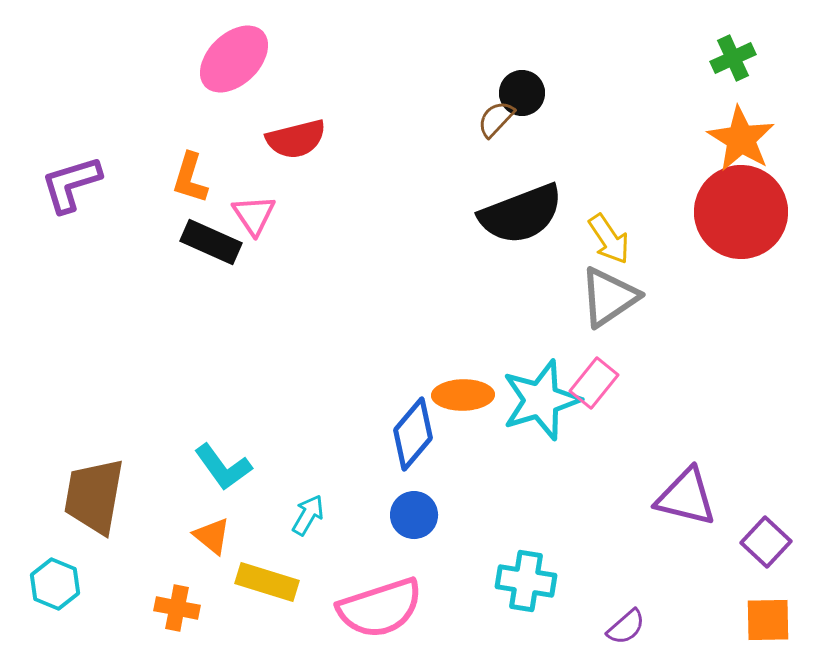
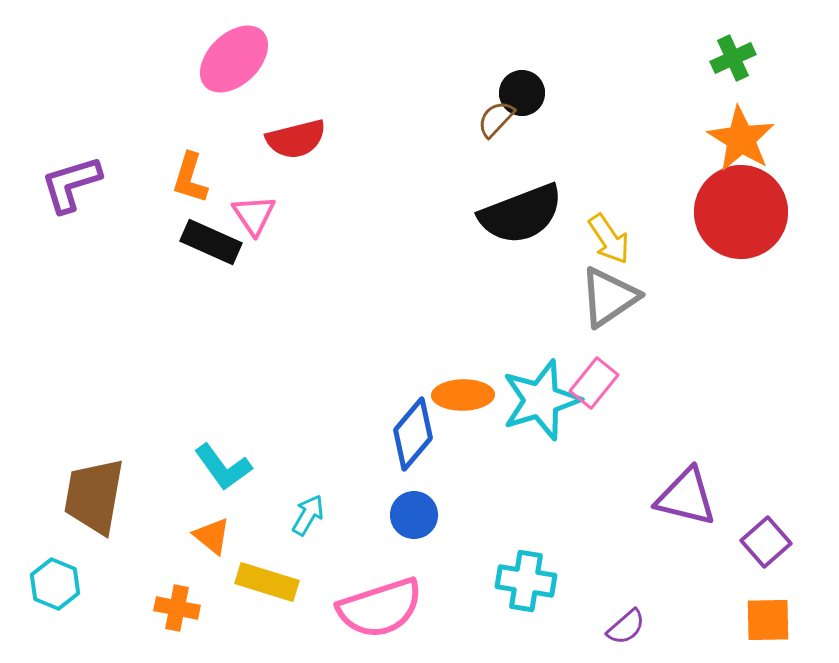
purple square: rotated 6 degrees clockwise
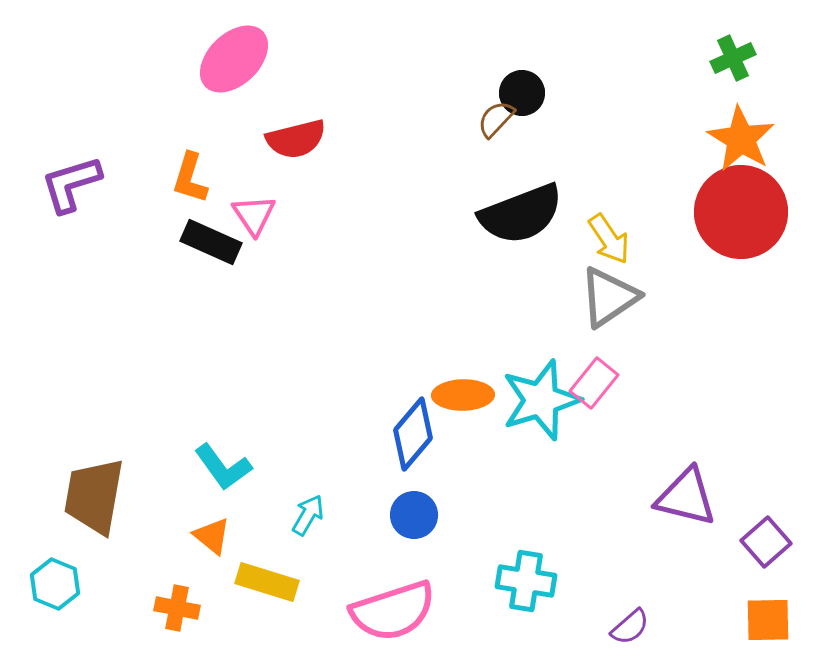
pink semicircle: moved 13 px right, 3 px down
purple semicircle: moved 4 px right
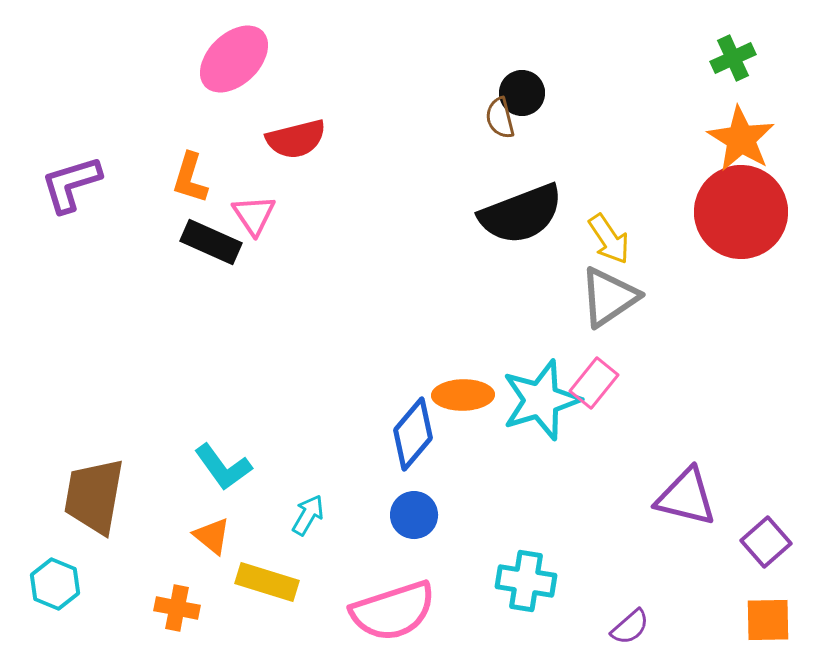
brown semicircle: moved 4 px right, 1 px up; rotated 57 degrees counterclockwise
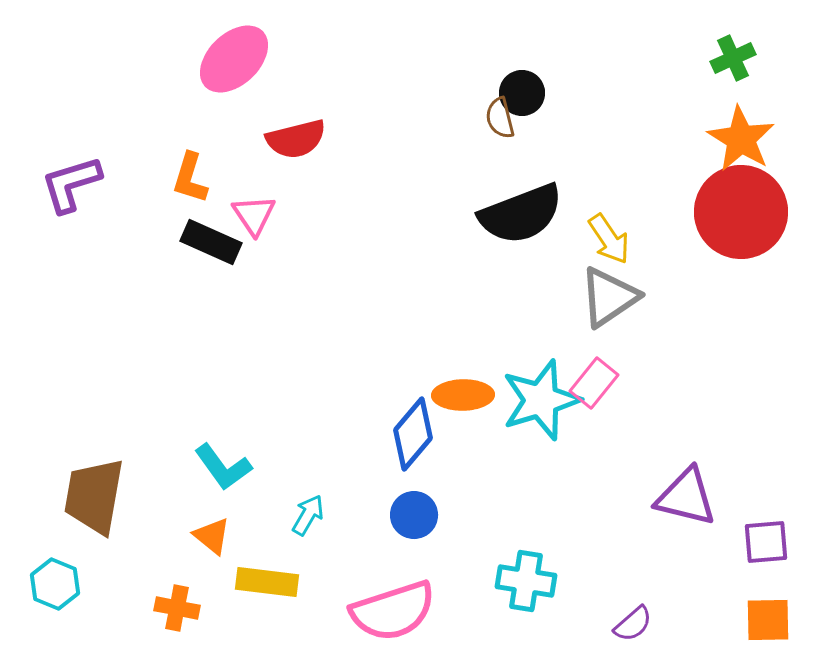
purple square: rotated 36 degrees clockwise
yellow rectangle: rotated 10 degrees counterclockwise
purple semicircle: moved 3 px right, 3 px up
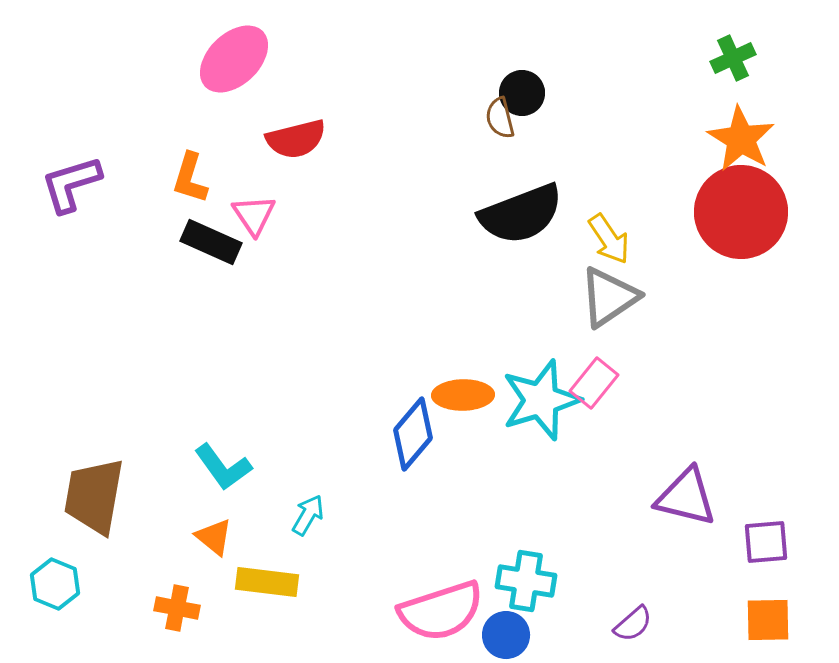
blue circle: moved 92 px right, 120 px down
orange triangle: moved 2 px right, 1 px down
pink semicircle: moved 48 px right
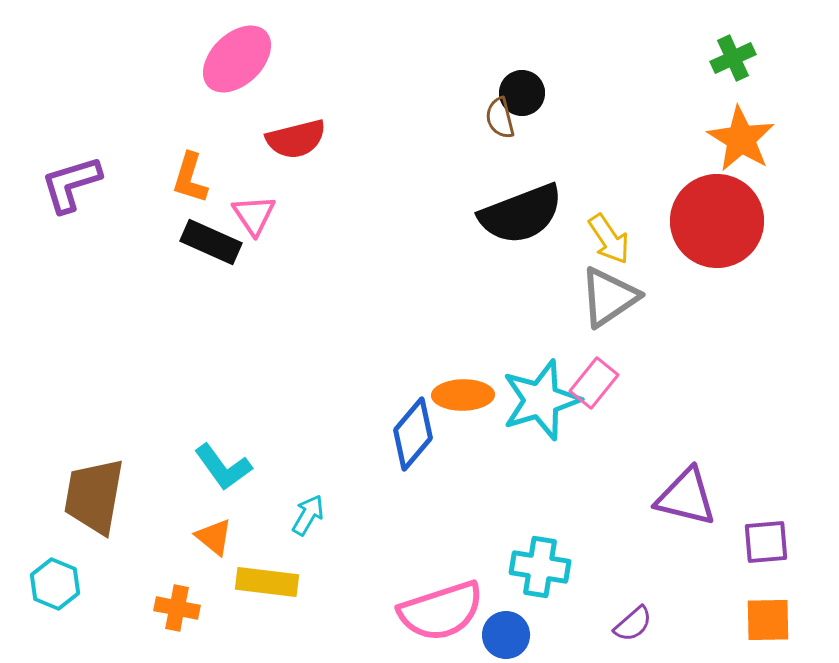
pink ellipse: moved 3 px right
red circle: moved 24 px left, 9 px down
cyan cross: moved 14 px right, 14 px up
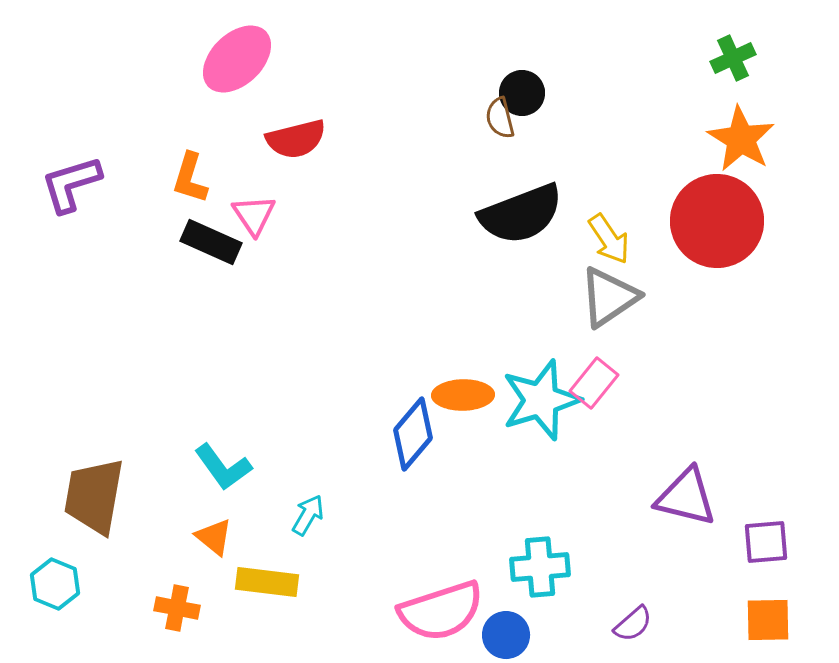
cyan cross: rotated 14 degrees counterclockwise
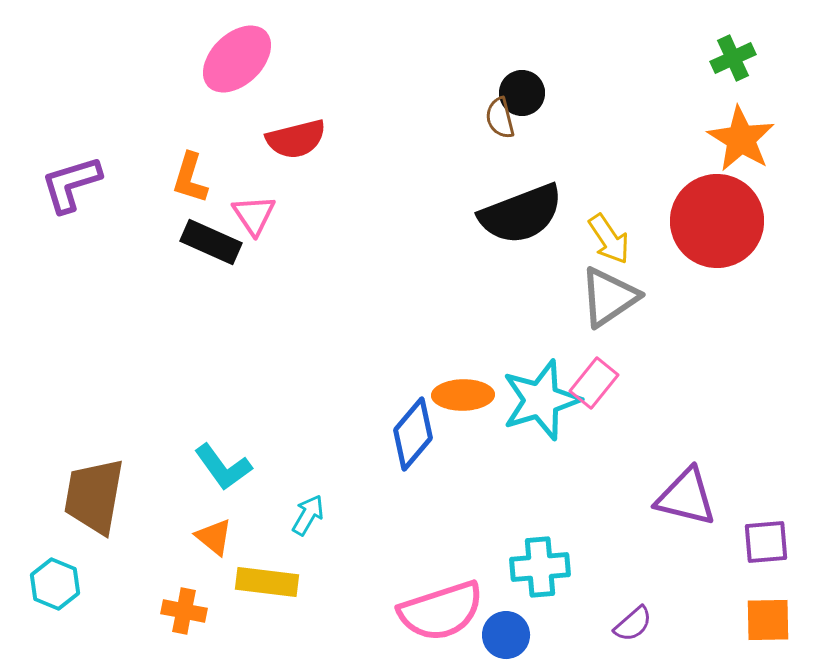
orange cross: moved 7 px right, 3 px down
